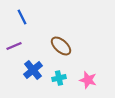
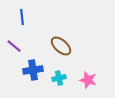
blue line: rotated 21 degrees clockwise
purple line: rotated 63 degrees clockwise
blue cross: rotated 30 degrees clockwise
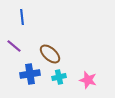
brown ellipse: moved 11 px left, 8 px down
blue cross: moved 3 px left, 4 px down
cyan cross: moved 1 px up
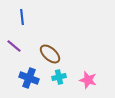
blue cross: moved 1 px left, 4 px down; rotated 30 degrees clockwise
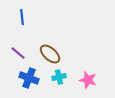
purple line: moved 4 px right, 7 px down
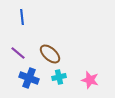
pink star: moved 2 px right
